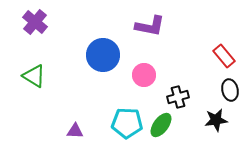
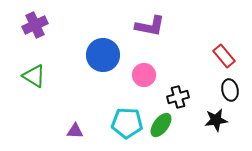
purple cross: moved 3 px down; rotated 25 degrees clockwise
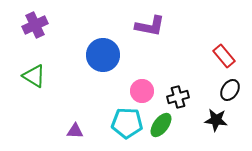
pink circle: moved 2 px left, 16 px down
black ellipse: rotated 45 degrees clockwise
black star: rotated 15 degrees clockwise
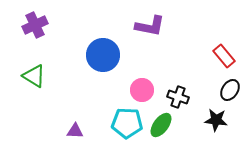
pink circle: moved 1 px up
black cross: rotated 35 degrees clockwise
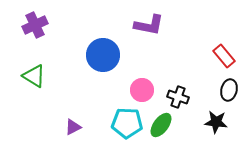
purple L-shape: moved 1 px left, 1 px up
black ellipse: moved 1 px left; rotated 20 degrees counterclockwise
black star: moved 2 px down
purple triangle: moved 2 px left, 4 px up; rotated 30 degrees counterclockwise
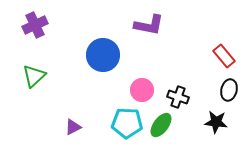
green triangle: rotated 45 degrees clockwise
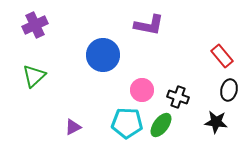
red rectangle: moved 2 px left
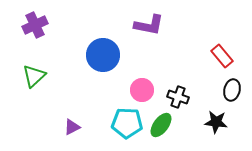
black ellipse: moved 3 px right
purple triangle: moved 1 px left
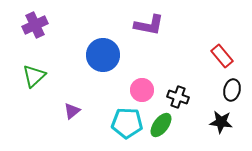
black star: moved 5 px right
purple triangle: moved 16 px up; rotated 12 degrees counterclockwise
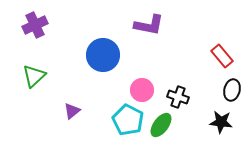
cyan pentagon: moved 1 px right, 3 px up; rotated 24 degrees clockwise
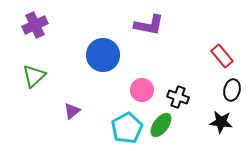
cyan pentagon: moved 1 px left, 8 px down; rotated 16 degrees clockwise
